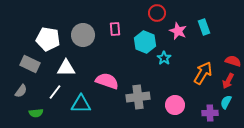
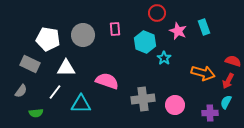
orange arrow: rotated 75 degrees clockwise
gray cross: moved 5 px right, 2 px down
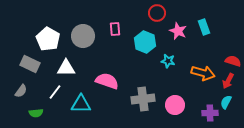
gray circle: moved 1 px down
white pentagon: rotated 20 degrees clockwise
cyan star: moved 4 px right, 3 px down; rotated 24 degrees counterclockwise
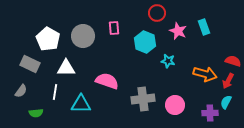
pink rectangle: moved 1 px left, 1 px up
orange arrow: moved 2 px right, 1 px down
white line: rotated 28 degrees counterclockwise
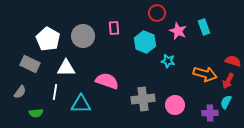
gray semicircle: moved 1 px left, 1 px down
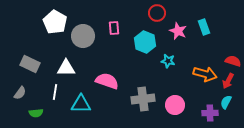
white pentagon: moved 7 px right, 17 px up
gray semicircle: moved 1 px down
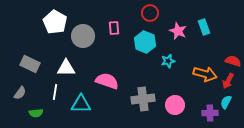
red circle: moved 7 px left
cyan star: rotated 24 degrees counterclockwise
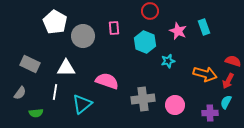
red circle: moved 2 px up
cyan triangle: moved 1 px right; rotated 40 degrees counterclockwise
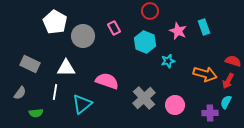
pink rectangle: rotated 24 degrees counterclockwise
gray cross: moved 1 px right, 1 px up; rotated 35 degrees counterclockwise
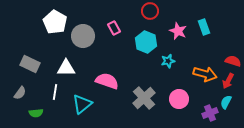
cyan hexagon: moved 1 px right
pink circle: moved 4 px right, 6 px up
purple cross: rotated 21 degrees counterclockwise
